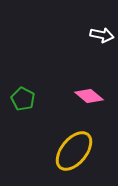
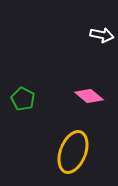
yellow ellipse: moved 1 px left, 1 px down; rotated 18 degrees counterclockwise
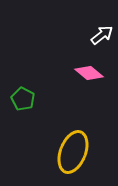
white arrow: rotated 50 degrees counterclockwise
pink diamond: moved 23 px up
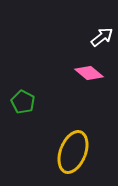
white arrow: moved 2 px down
green pentagon: moved 3 px down
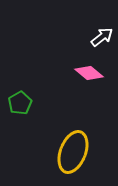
green pentagon: moved 3 px left, 1 px down; rotated 15 degrees clockwise
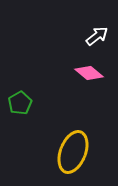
white arrow: moved 5 px left, 1 px up
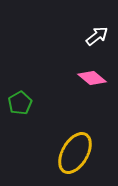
pink diamond: moved 3 px right, 5 px down
yellow ellipse: moved 2 px right, 1 px down; rotated 9 degrees clockwise
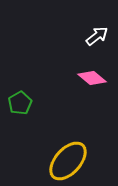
yellow ellipse: moved 7 px left, 8 px down; rotated 12 degrees clockwise
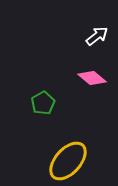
green pentagon: moved 23 px right
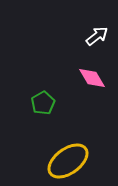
pink diamond: rotated 20 degrees clockwise
yellow ellipse: rotated 12 degrees clockwise
